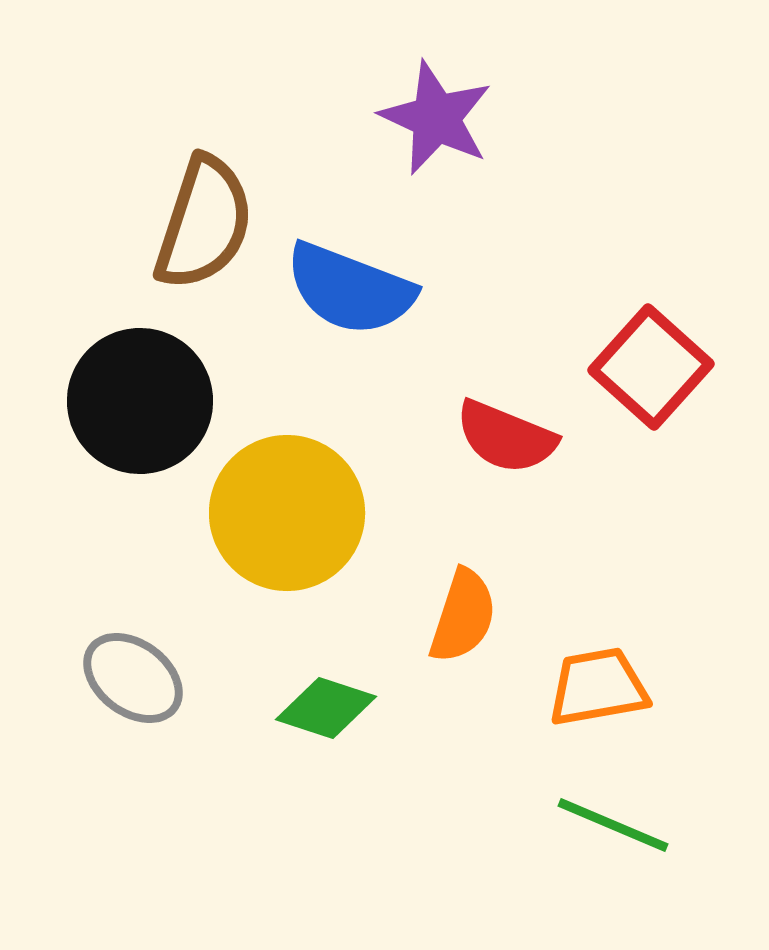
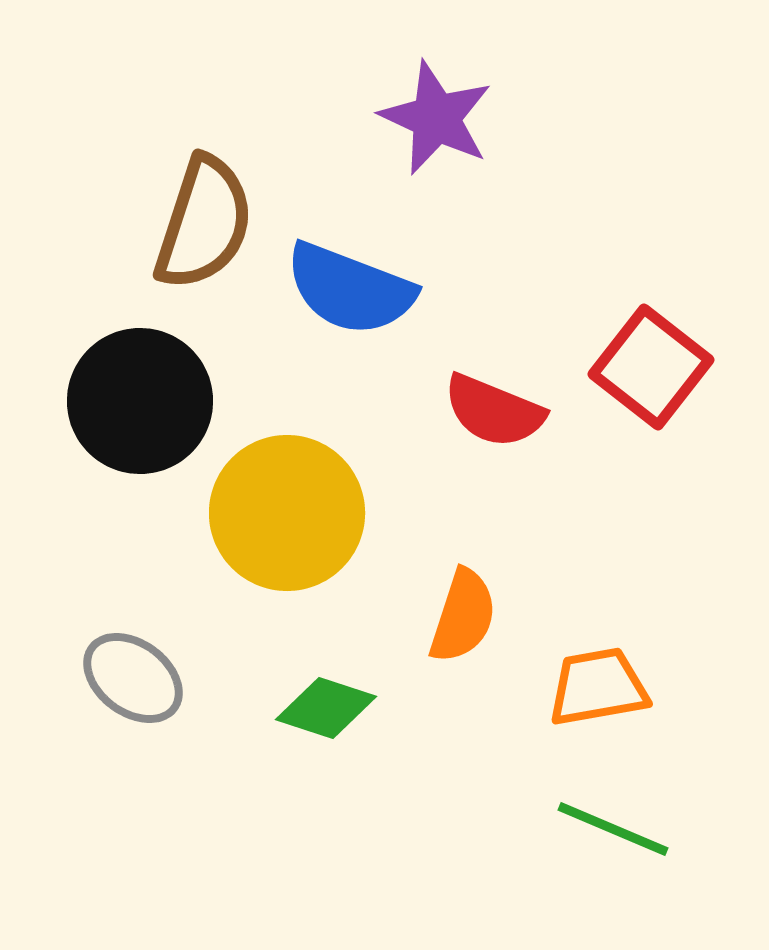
red square: rotated 4 degrees counterclockwise
red semicircle: moved 12 px left, 26 px up
green line: moved 4 px down
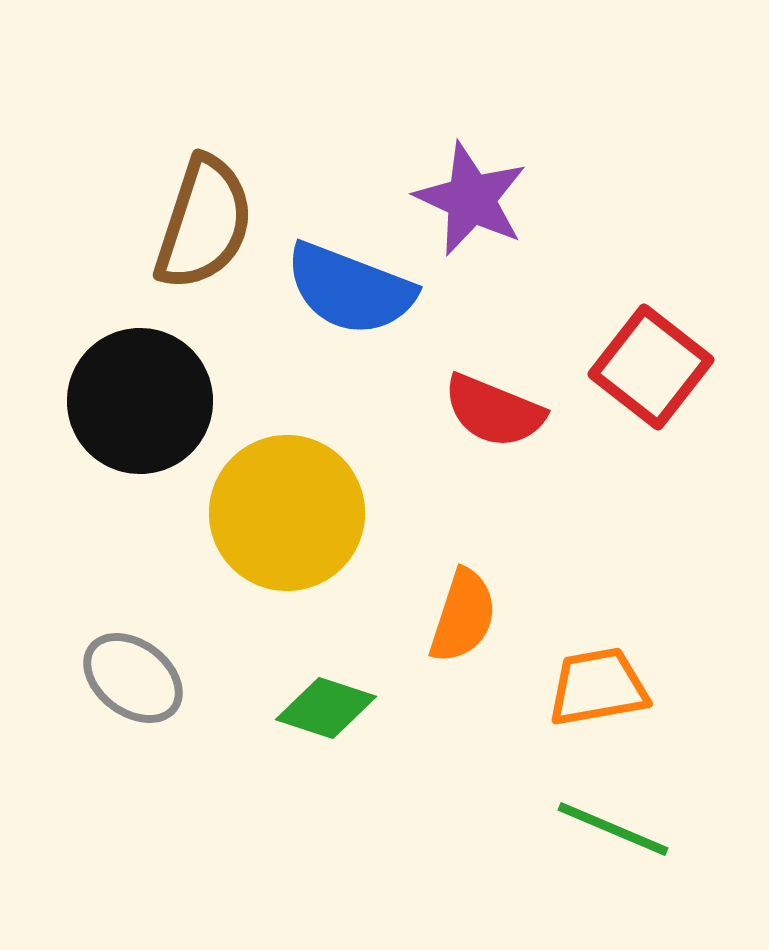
purple star: moved 35 px right, 81 px down
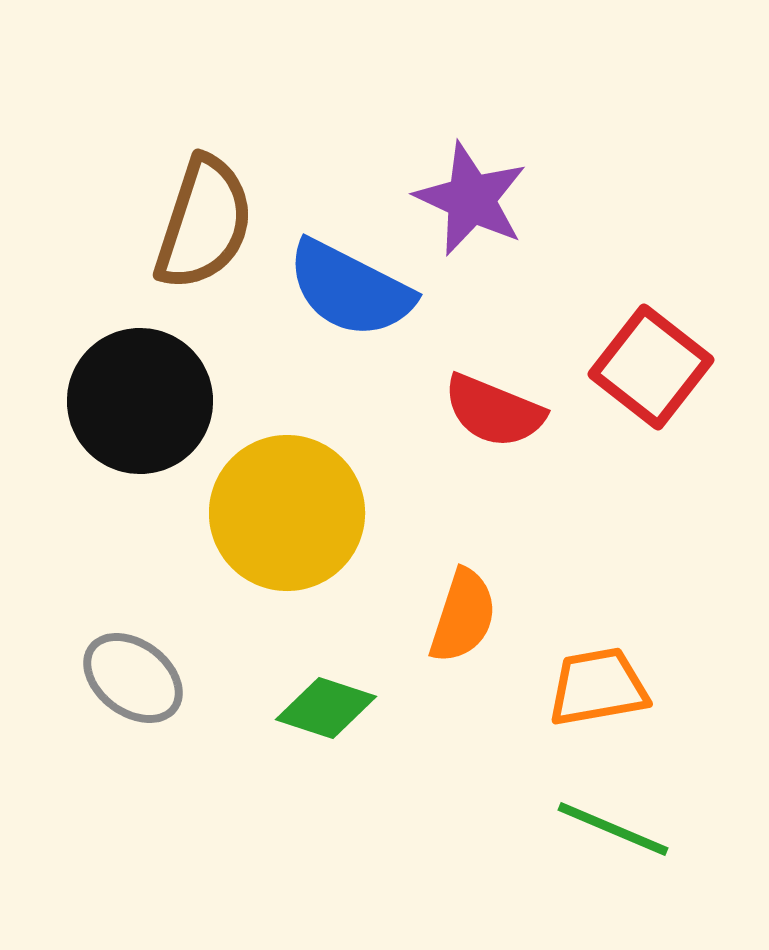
blue semicircle: rotated 6 degrees clockwise
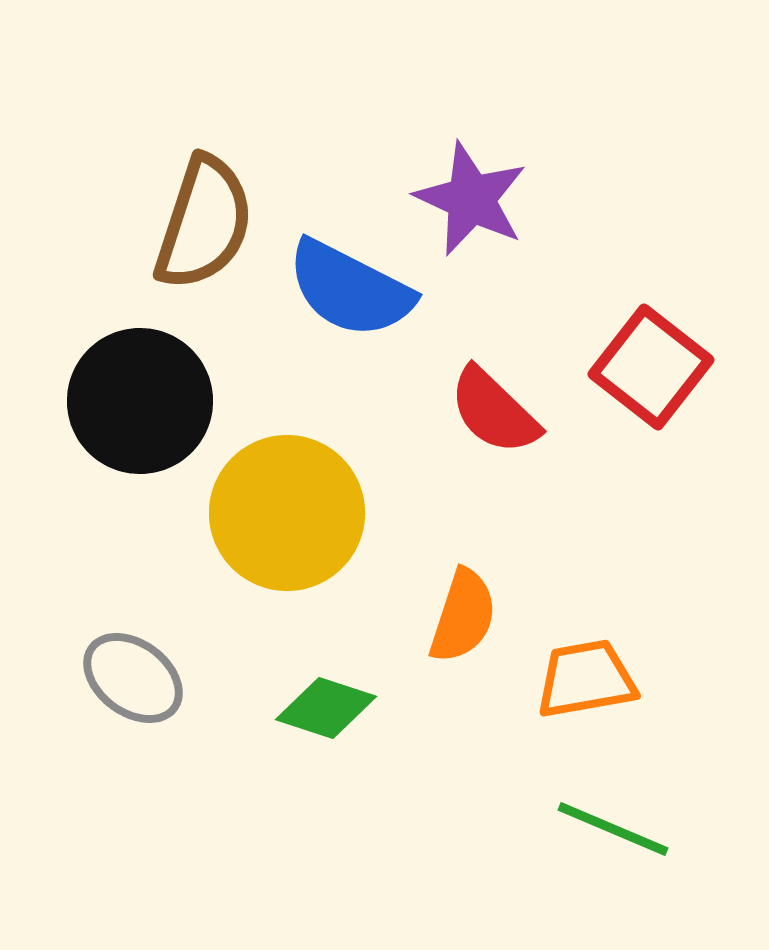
red semicircle: rotated 22 degrees clockwise
orange trapezoid: moved 12 px left, 8 px up
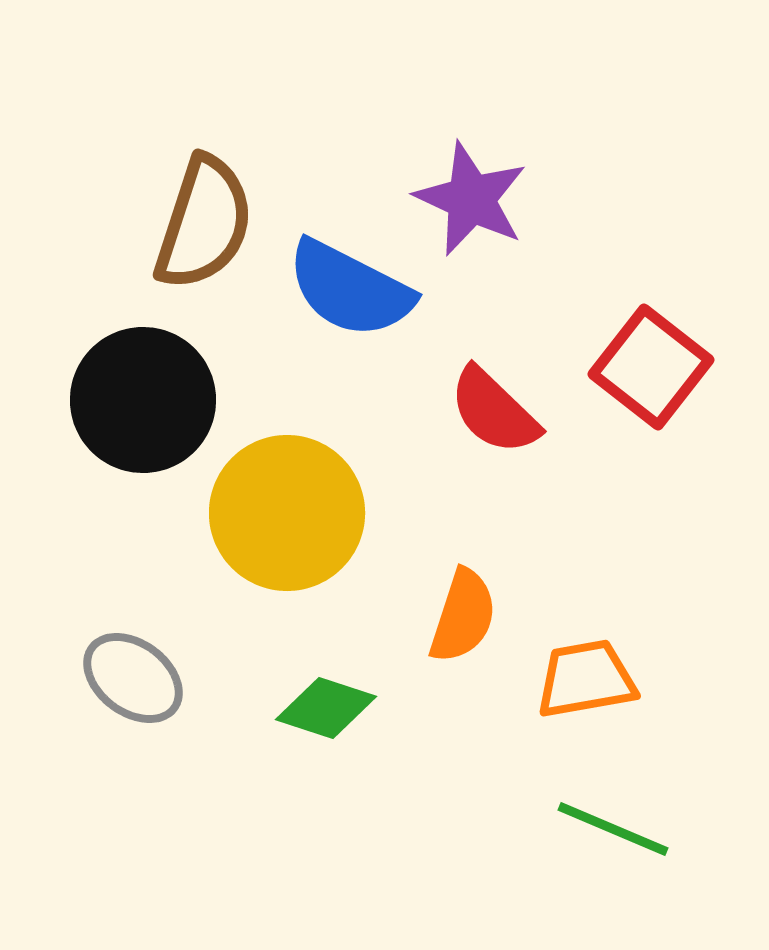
black circle: moved 3 px right, 1 px up
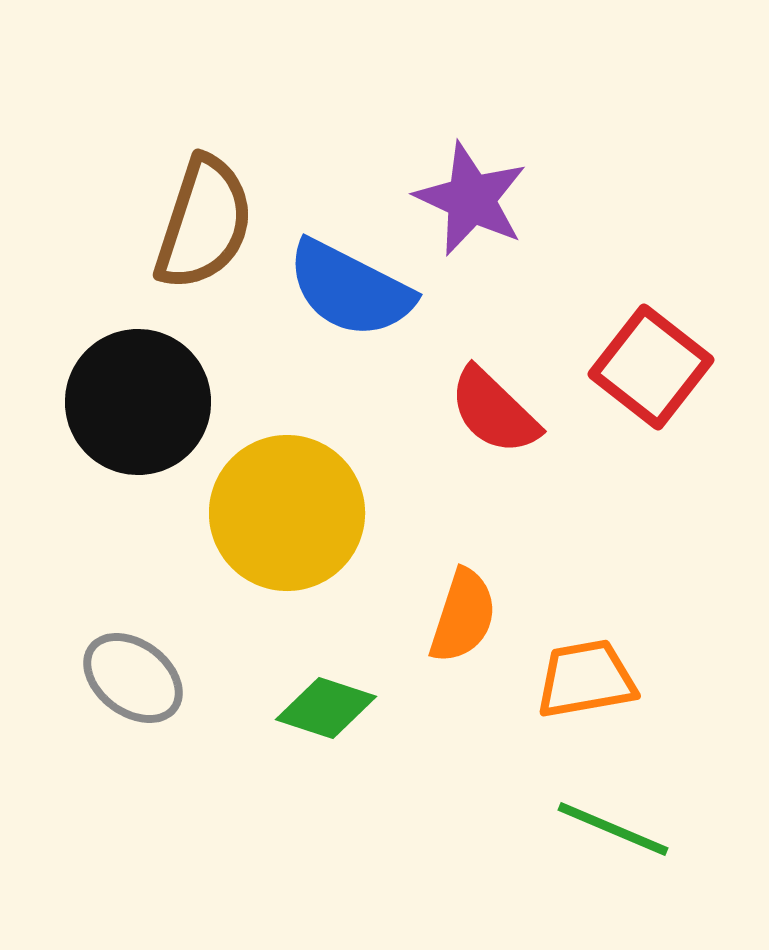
black circle: moved 5 px left, 2 px down
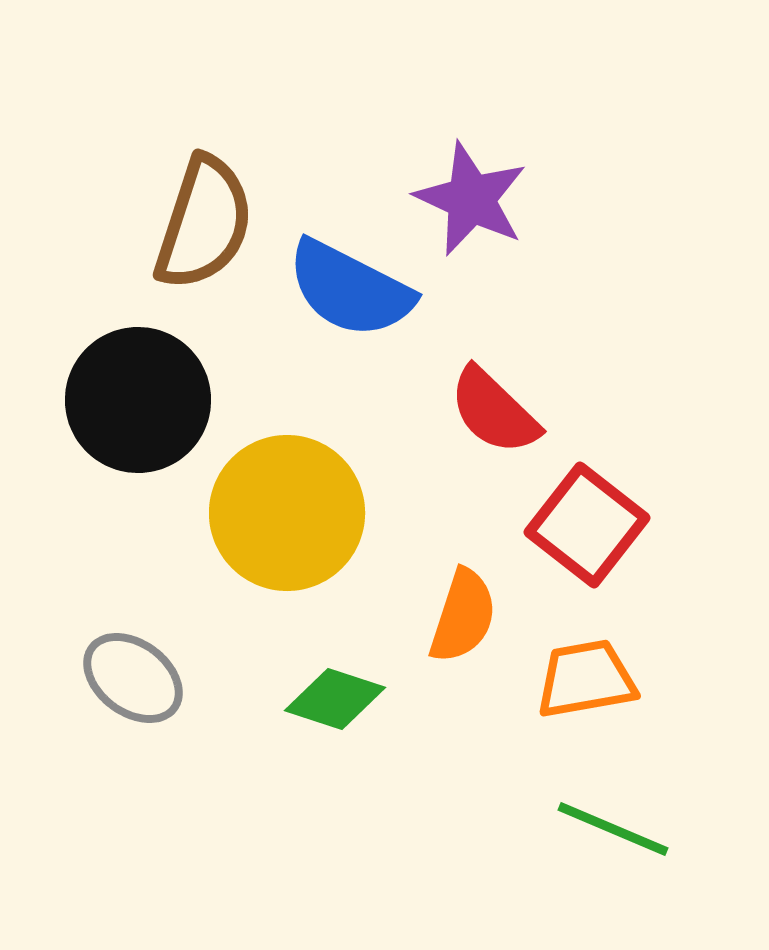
red square: moved 64 px left, 158 px down
black circle: moved 2 px up
green diamond: moved 9 px right, 9 px up
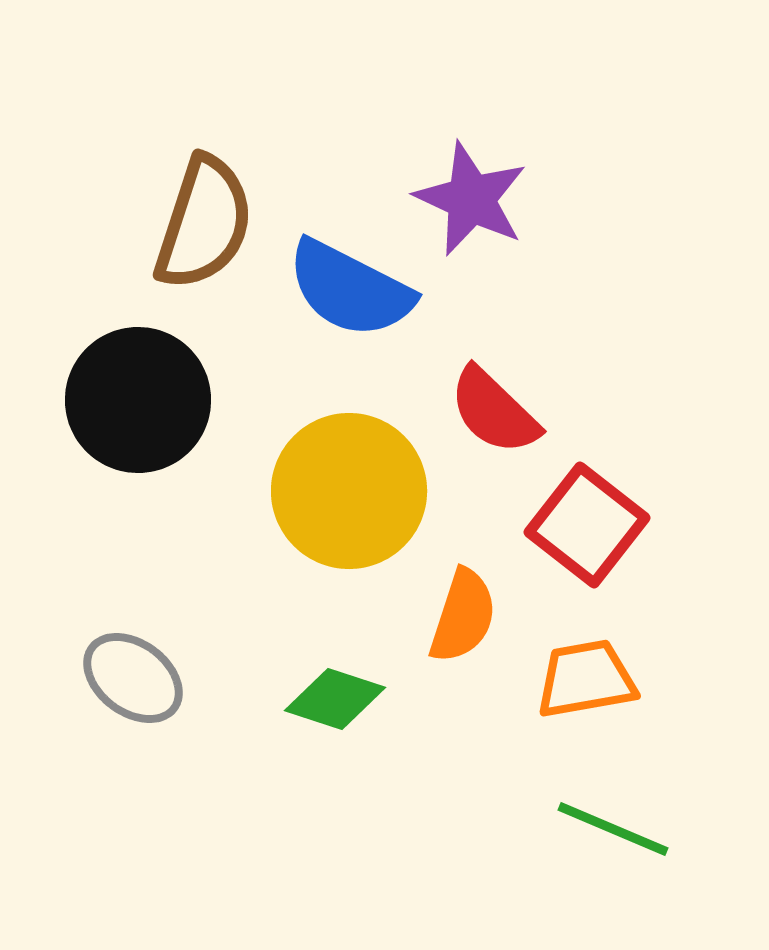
yellow circle: moved 62 px right, 22 px up
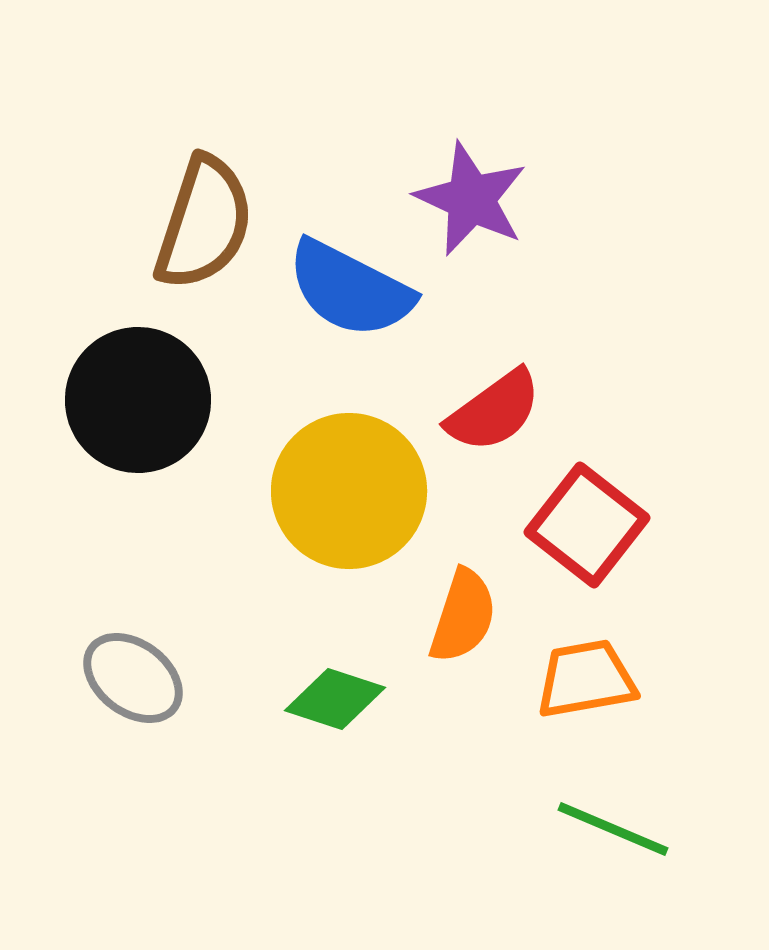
red semicircle: rotated 80 degrees counterclockwise
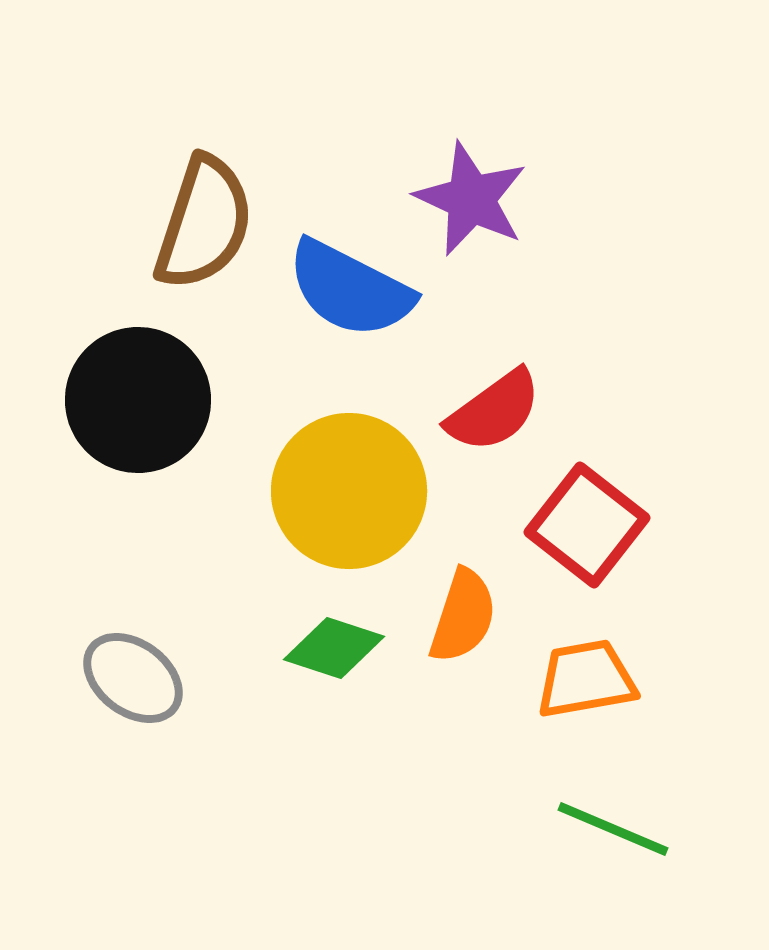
green diamond: moved 1 px left, 51 px up
